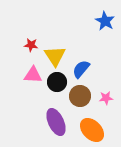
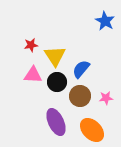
red star: rotated 16 degrees counterclockwise
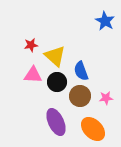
yellow triangle: rotated 15 degrees counterclockwise
blue semicircle: moved 2 px down; rotated 60 degrees counterclockwise
orange ellipse: moved 1 px right, 1 px up
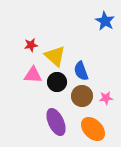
brown circle: moved 2 px right
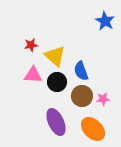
pink star: moved 3 px left, 1 px down
